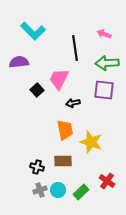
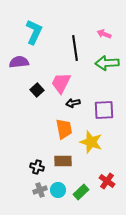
cyan L-shape: moved 1 px right, 1 px down; rotated 110 degrees counterclockwise
pink trapezoid: moved 2 px right, 4 px down
purple square: moved 20 px down; rotated 10 degrees counterclockwise
orange trapezoid: moved 1 px left, 1 px up
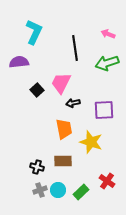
pink arrow: moved 4 px right
green arrow: rotated 15 degrees counterclockwise
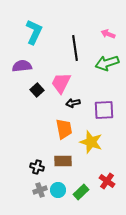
purple semicircle: moved 3 px right, 4 px down
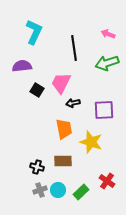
black line: moved 1 px left
black square: rotated 16 degrees counterclockwise
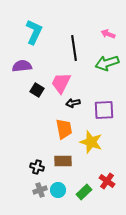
green rectangle: moved 3 px right
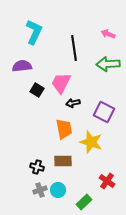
green arrow: moved 1 px right, 1 px down; rotated 15 degrees clockwise
purple square: moved 2 px down; rotated 30 degrees clockwise
green rectangle: moved 10 px down
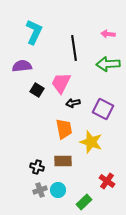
pink arrow: rotated 16 degrees counterclockwise
purple square: moved 1 px left, 3 px up
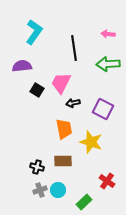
cyan L-shape: rotated 10 degrees clockwise
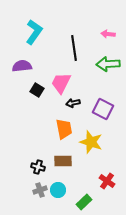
black cross: moved 1 px right
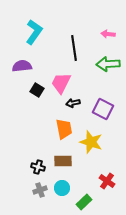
cyan circle: moved 4 px right, 2 px up
